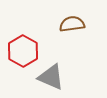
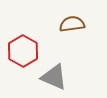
gray triangle: moved 3 px right
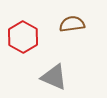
red hexagon: moved 14 px up
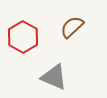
brown semicircle: moved 3 px down; rotated 35 degrees counterclockwise
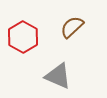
gray triangle: moved 4 px right, 1 px up
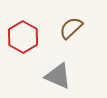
brown semicircle: moved 1 px left, 1 px down
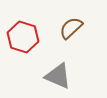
red hexagon: rotated 12 degrees counterclockwise
